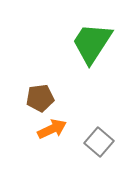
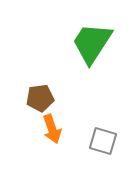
orange arrow: rotated 96 degrees clockwise
gray square: moved 4 px right, 1 px up; rotated 24 degrees counterclockwise
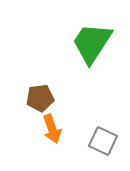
gray square: rotated 8 degrees clockwise
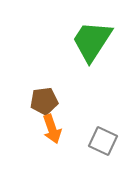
green trapezoid: moved 2 px up
brown pentagon: moved 4 px right, 3 px down
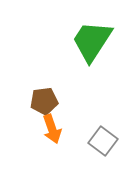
gray square: rotated 12 degrees clockwise
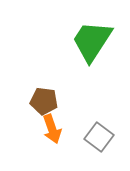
brown pentagon: rotated 16 degrees clockwise
gray square: moved 4 px left, 4 px up
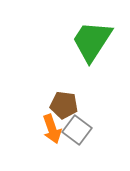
brown pentagon: moved 20 px right, 4 px down
gray square: moved 22 px left, 7 px up
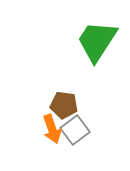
green trapezoid: moved 5 px right
gray square: moved 2 px left; rotated 16 degrees clockwise
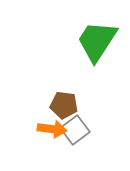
orange arrow: rotated 64 degrees counterclockwise
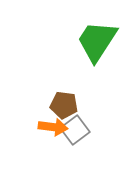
orange arrow: moved 1 px right, 2 px up
